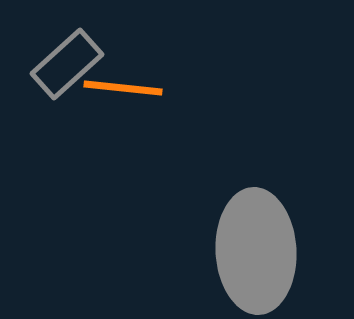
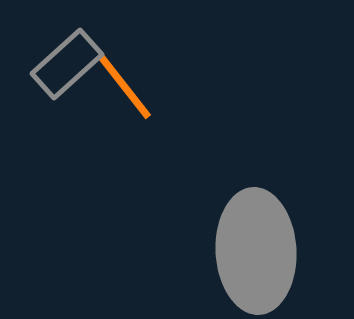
orange line: moved 1 px right, 2 px up; rotated 46 degrees clockwise
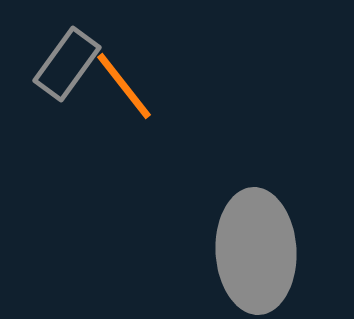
gray rectangle: rotated 12 degrees counterclockwise
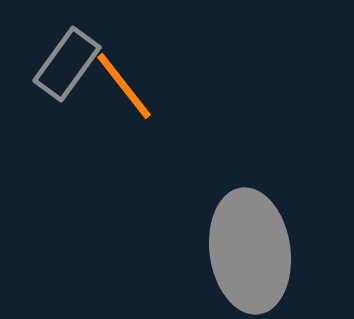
gray ellipse: moved 6 px left; rotated 5 degrees counterclockwise
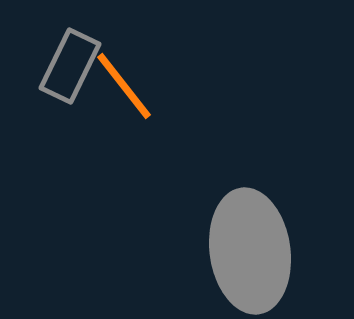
gray rectangle: moved 3 px right, 2 px down; rotated 10 degrees counterclockwise
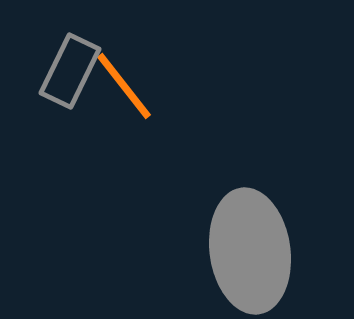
gray rectangle: moved 5 px down
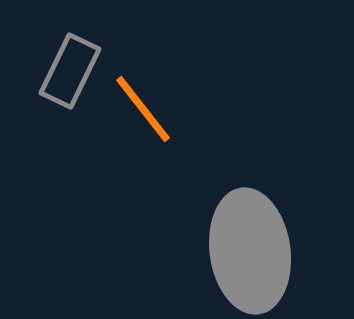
orange line: moved 19 px right, 23 px down
